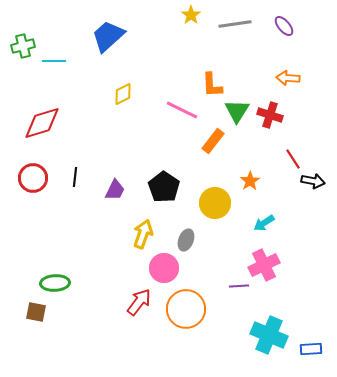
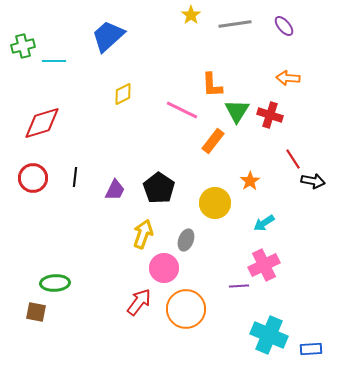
black pentagon: moved 5 px left, 1 px down
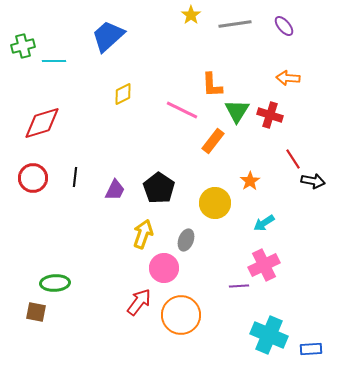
orange circle: moved 5 px left, 6 px down
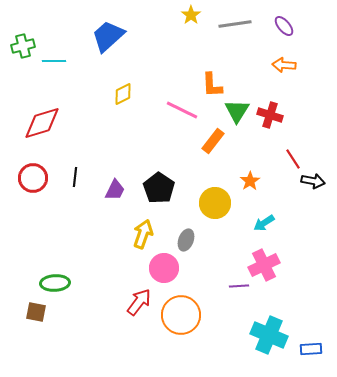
orange arrow: moved 4 px left, 13 px up
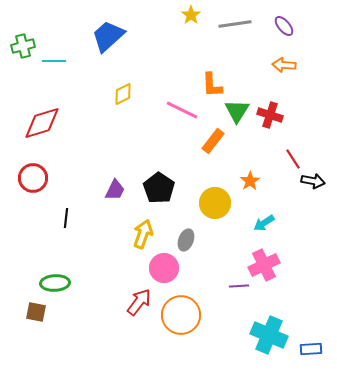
black line: moved 9 px left, 41 px down
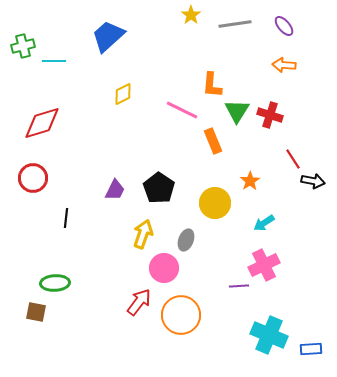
orange L-shape: rotated 8 degrees clockwise
orange rectangle: rotated 60 degrees counterclockwise
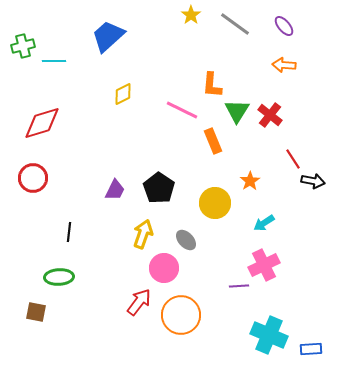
gray line: rotated 44 degrees clockwise
red cross: rotated 20 degrees clockwise
black line: moved 3 px right, 14 px down
gray ellipse: rotated 65 degrees counterclockwise
green ellipse: moved 4 px right, 6 px up
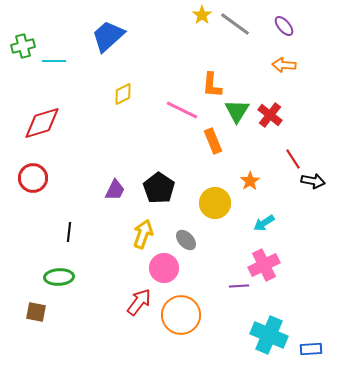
yellow star: moved 11 px right
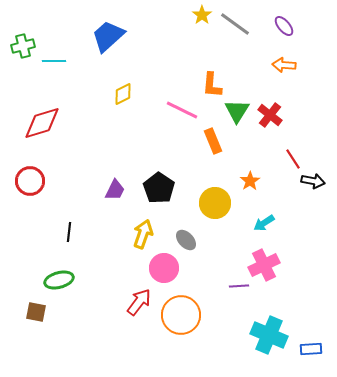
red circle: moved 3 px left, 3 px down
green ellipse: moved 3 px down; rotated 12 degrees counterclockwise
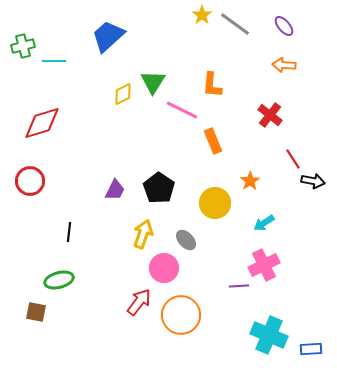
green triangle: moved 84 px left, 29 px up
